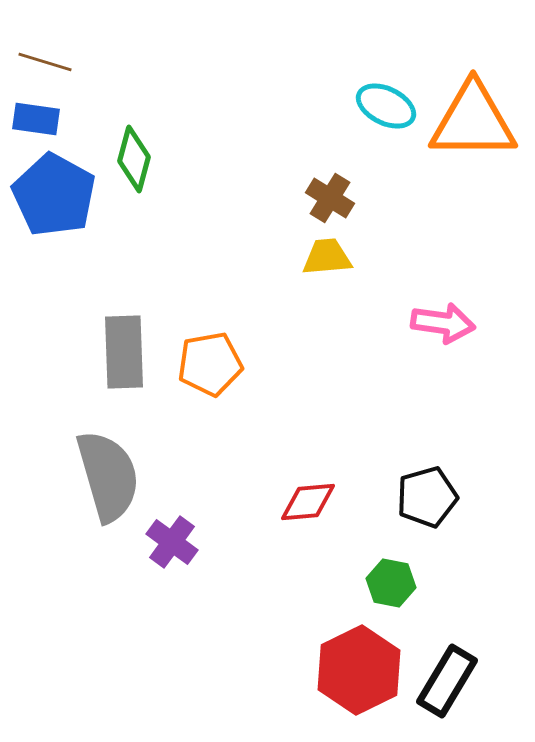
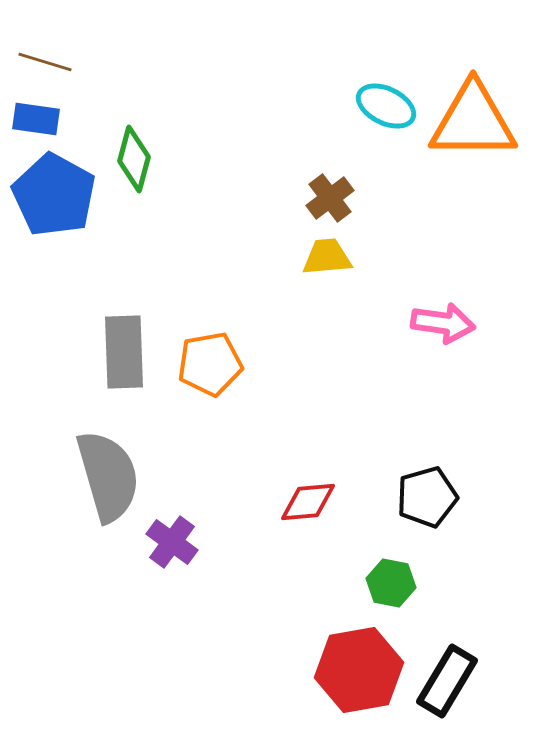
brown cross: rotated 21 degrees clockwise
red hexagon: rotated 16 degrees clockwise
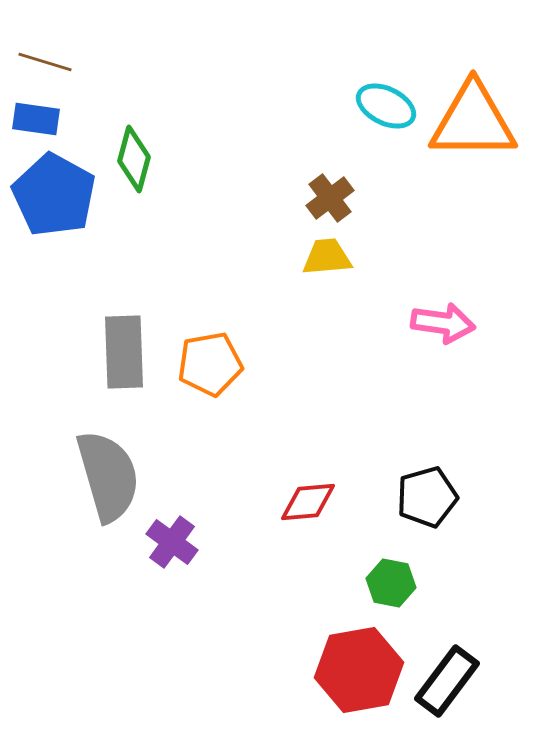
black rectangle: rotated 6 degrees clockwise
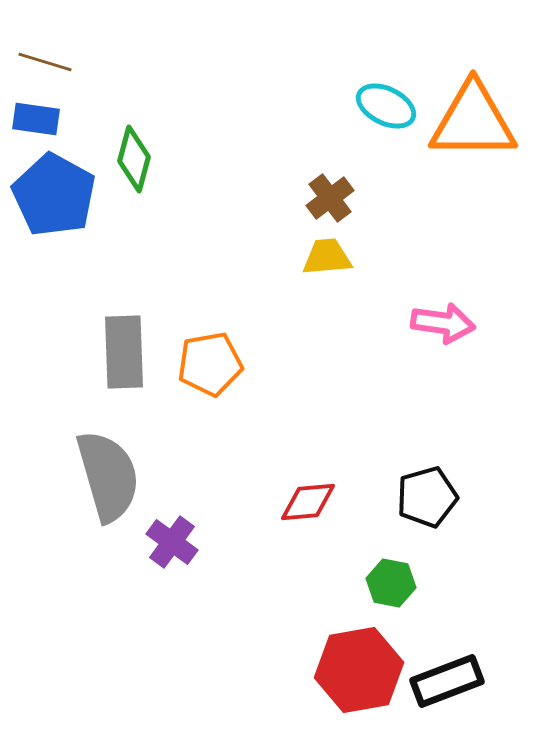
black rectangle: rotated 32 degrees clockwise
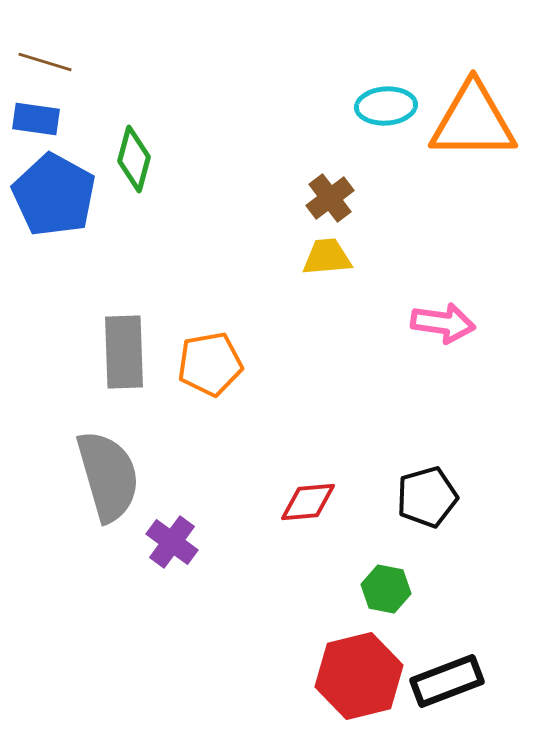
cyan ellipse: rotated 30 degrees counterclockwise
green hexagon: moved 5 px left, 6 px down
red hexagon: moved 6 px down; rotated 4 degrees counterclockwise
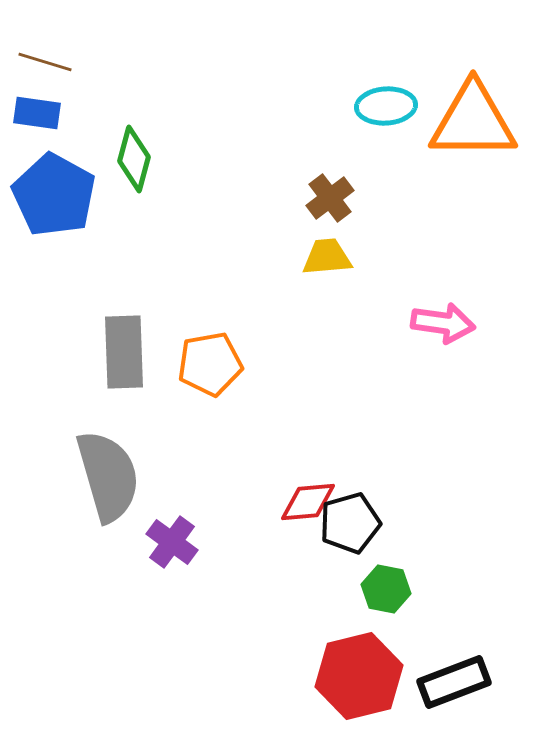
blue rectangle: moved 1 px right, 6 px up
black pentagon: moved 77 px left, 26 px down
black rectangle: moved 7 px right, 1 px down
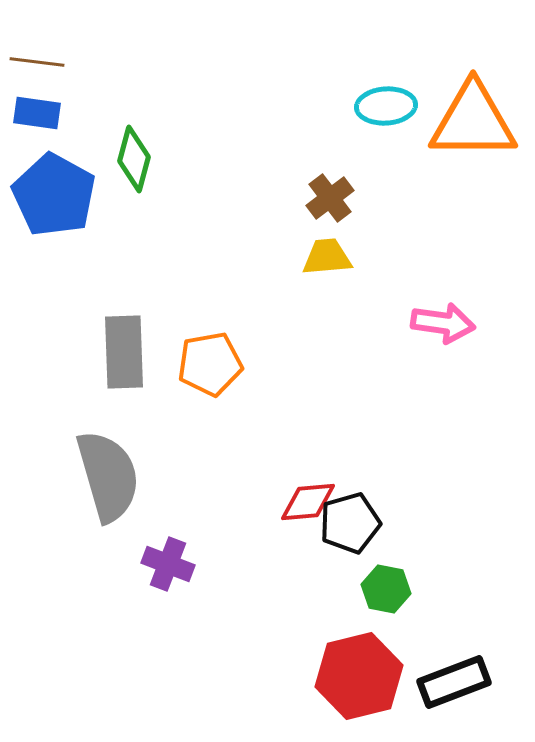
brown line: moved 8 px left; rotated 10 degrees counterclockwise
purple cross: moved 4 px left, 22 px down; rotated 15 degrees counterclockwise
